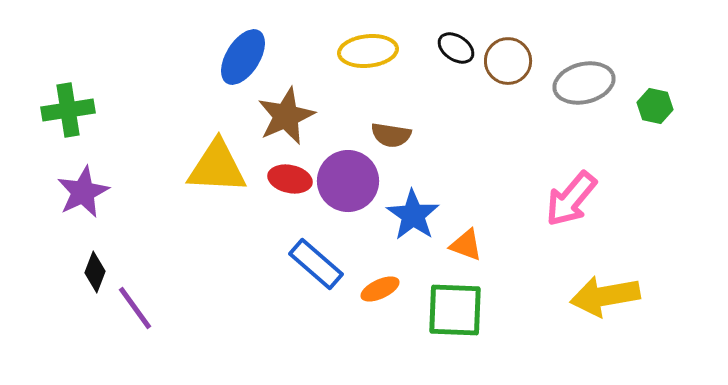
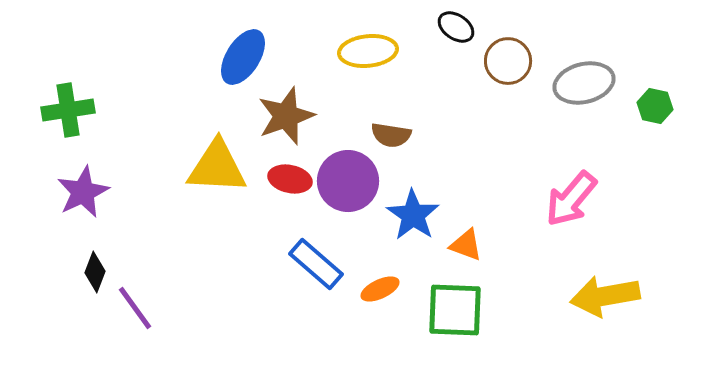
black ellipse: moved 21 px up
brown star: rotated 4 degrees clockwise
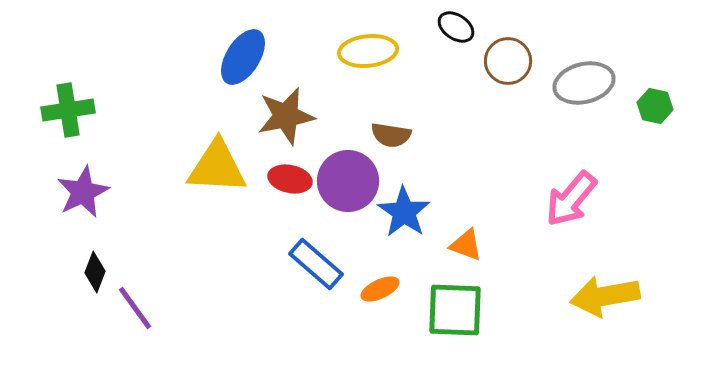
brown star: rotated 8 degrees clockwise
blue star: moved 9 px left, 3 px up
